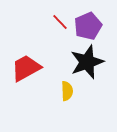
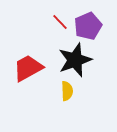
black star: moved 12 px left, 2 px up
red trapezoid: moved 2 px right
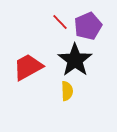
black star: rotated 16 degrees counterclockwise
red trapezoid: moved 1 px up
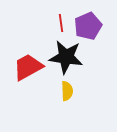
red line: moved 1 px right, 1 px down; rotated 36 degrees clockwise
black star: moved 9 px left, 3 px up; rotated 28 degrees counterclockwise
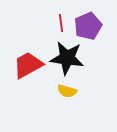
black star: moved 1 px right, 1 px down
red trapezoid: moved 2 px up
yellow semicircle: rotated 108 degrees clockwise
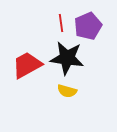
red trapezoid: moved 1 px left
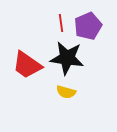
red trapezoid: rotated 116 degrees counterclockwise
yellow semicircle: moved 1 px left, 1 px down
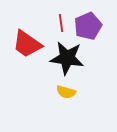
red trapezoid: moved 21 px up
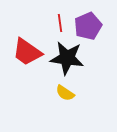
red line: moved 1 px left
red trapezoid: moved 8 px down
yellow semicircle: moved 1 px left, 1 px down; rotated 18 degrees clockwise
